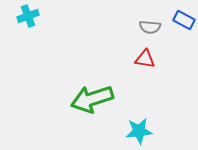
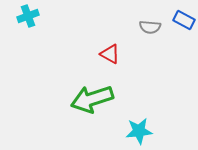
red triangle: moved 35 px left, 5 px up; rotated 20 degrees clockwise
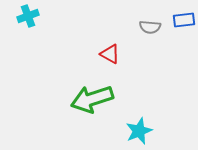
blue rectangle: rotated 35 degrees counterclockwise
cyan star: rotated 16 degrees counterclockwise
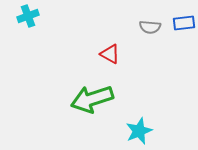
blue rectangle: moved 3 px down
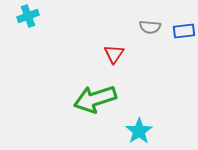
blue rectangle: moved 8 px down
red triangle: moved 4 px right; rotated 35 degrees clockwise
green arrow: moved 3 px right
cyan star: rotated 12 degrees counterclockwise
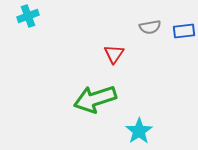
gray semicircle: rotated 15 degrees counterclockwise
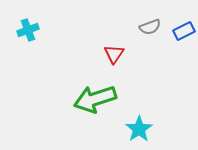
cyan cross: moved 14 px down
gray semicircle: rotated 10 degrees counterclockwise
blue rectangle: rotated 20 degrees counterclockwise
cyan star: moved 2 px up
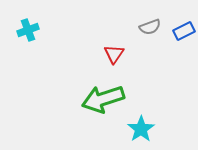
green arrow: moved 8 px right
cyan star: moved 2 px right
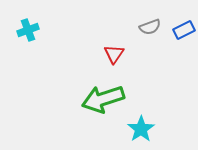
blue rectangle: moved 1 px up
